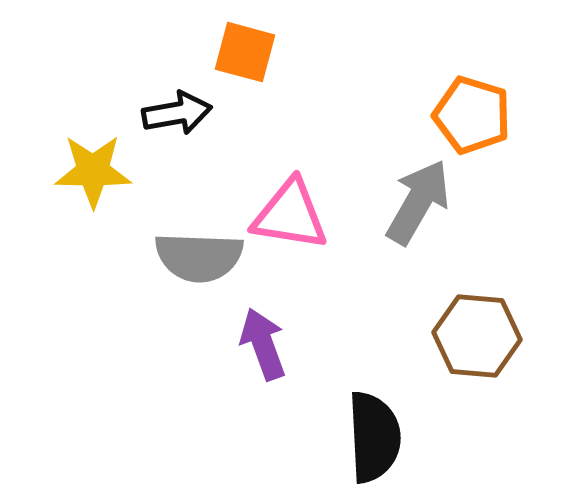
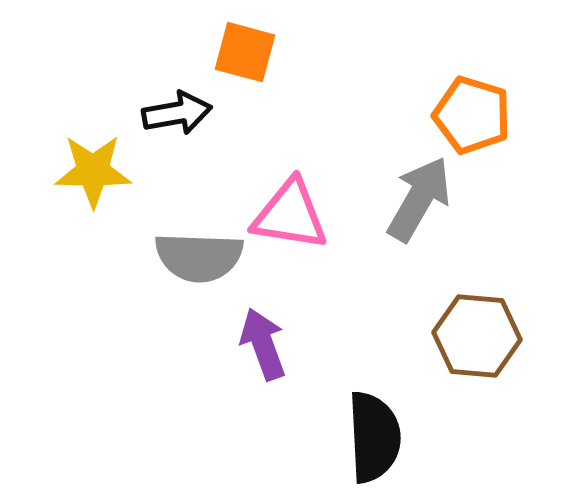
gray arrow: moved 1 px right, 3 px up
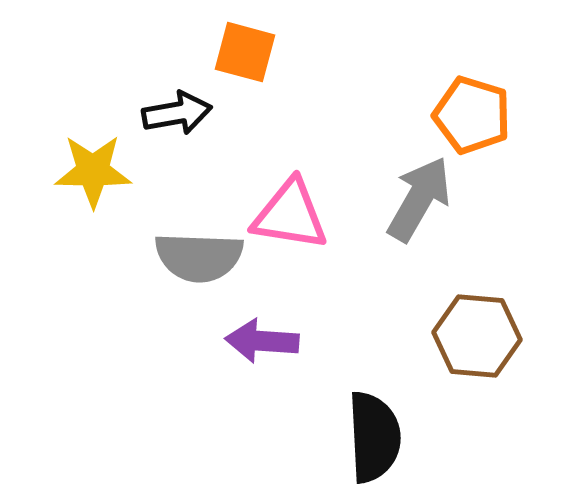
purple arrow: moved 1 px left, 3 px up; rotated 66 degrees counterclockwise
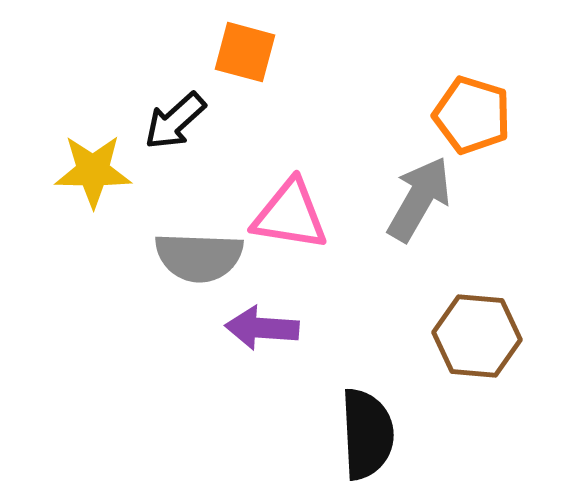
black arrow: moved 2 px left, 8 px down; rotated 148 degrees clockwise
purple arrow: moved 13 px up
black semicircle: moved 7 px left, 3 px up
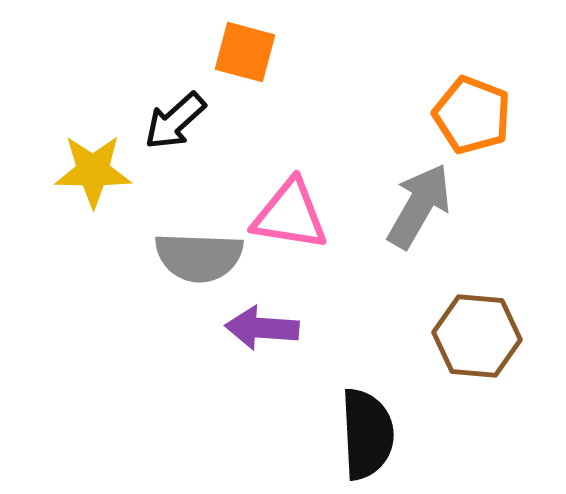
orange pentagon: rotated 4 degrees clockwise
gray arrow: moved 7 px down
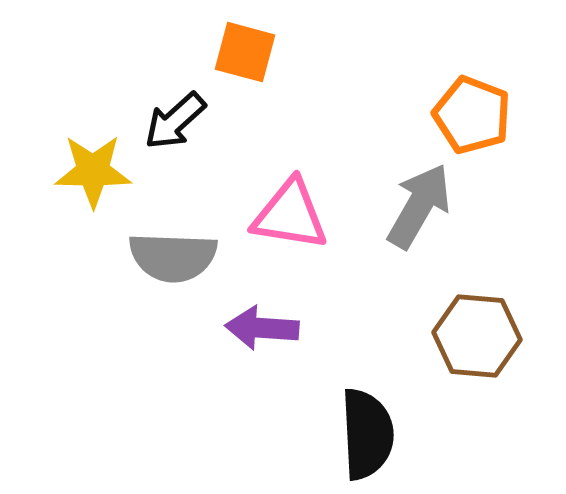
gray semicircle: moved 26 px left
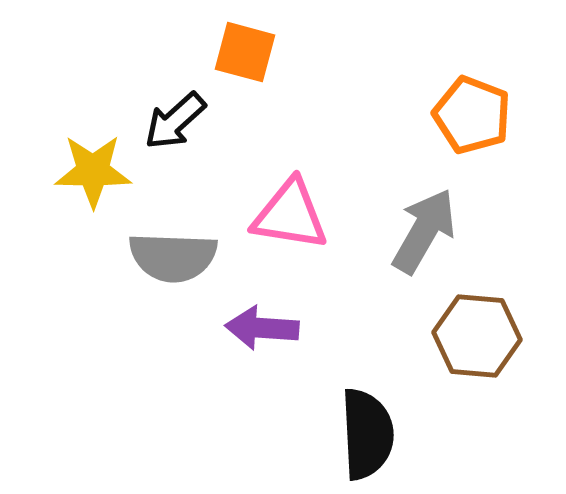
gray arrow: moved 5 px right, 25 px down
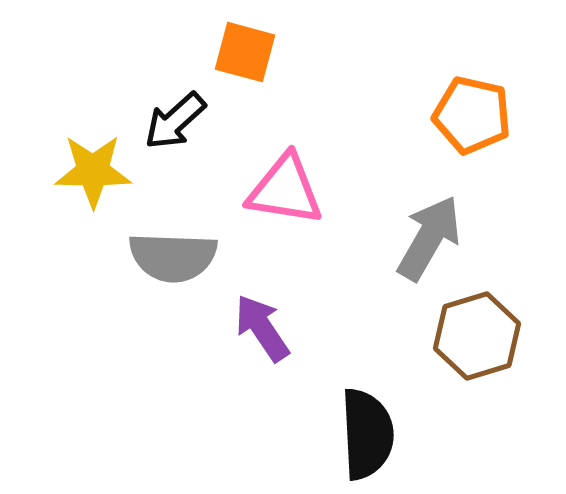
orange pentagon: rotated 8 degrees counterclockwise
pink triangle: moved 5 px left, 25 px up
gray arrow: moved 5 px right, 7 px down
purple arrow: rotated 52 degrees clockwise
brown hexagon: rotated 22 degrees counterclockwise
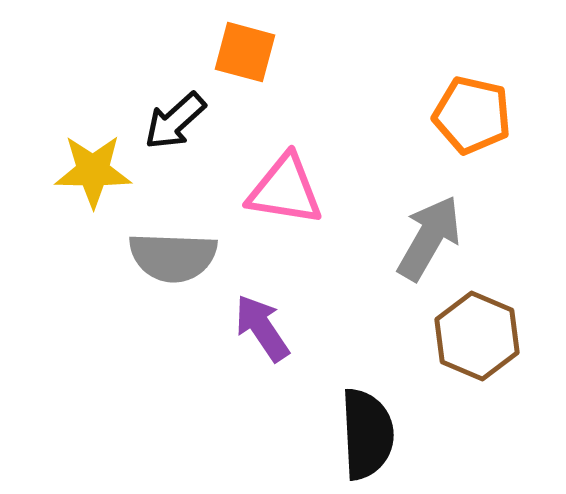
brown hexagon: rotated 20 degrees counterclockwise
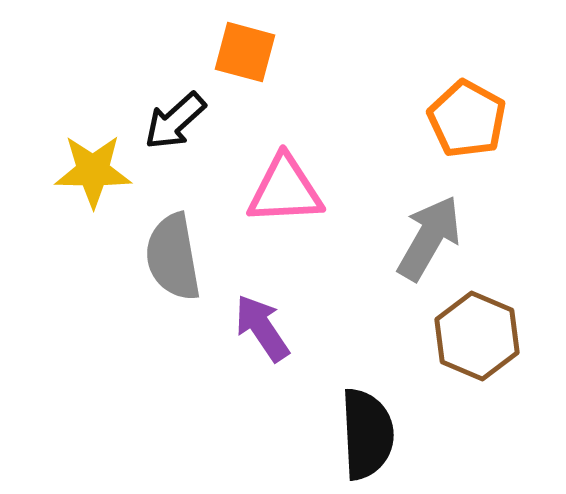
orange pentagon: moved 5 px left, 4 px down; rotated 16 degrees clockwise
pink triangle: rotated 12 degrees counterclockwise
gray semicircle: rotated 78 degrees clockwise
